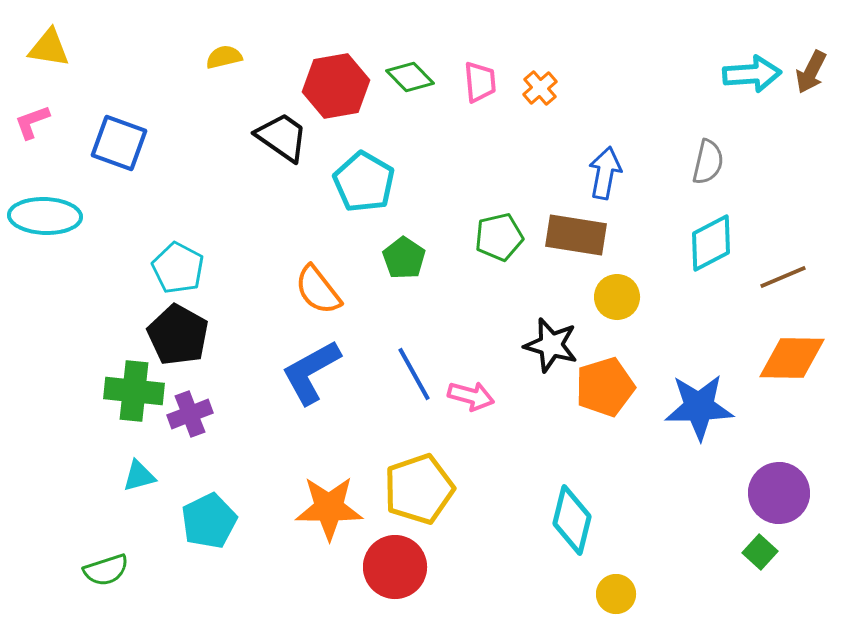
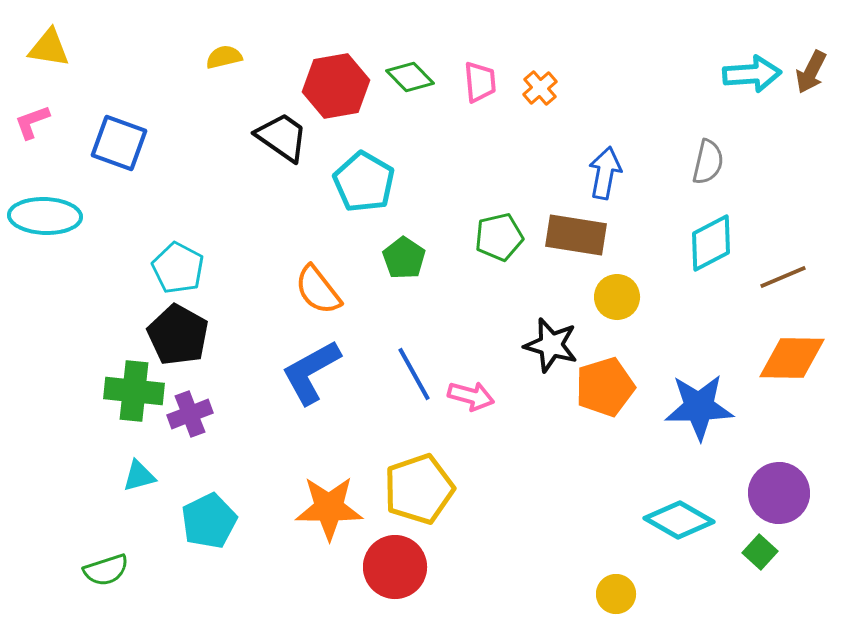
cyan diamond at (572, 520): moved 107 px right; rotated 74 degrees counterclockwise
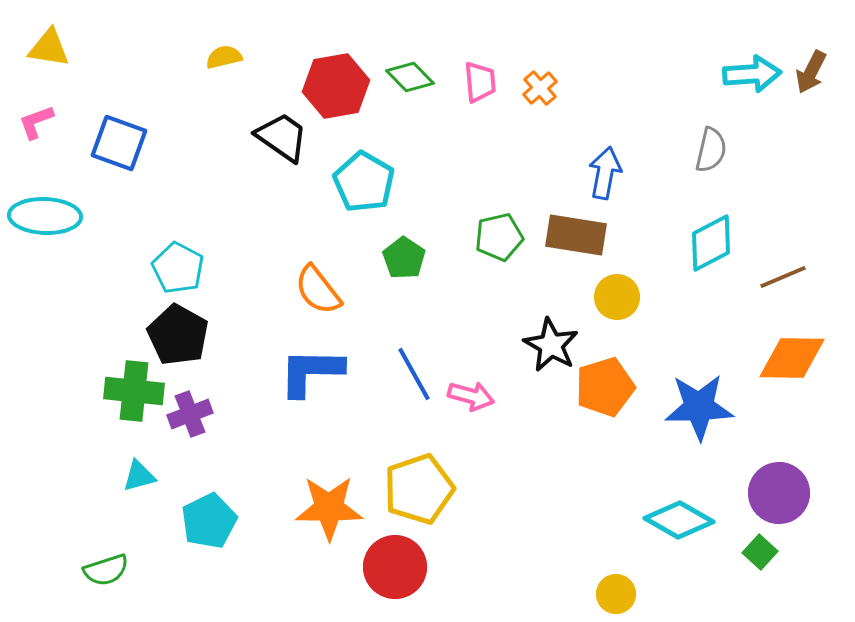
pink L-shape at (32, 122): moved 4 px right
gray semicircle at (708, 162): moved 3 px right, 12 px up
black star at (551, 345): rotated 14 degrees clockwise
blue L-shape at (311, 372): rotated 30 degrees clockwise
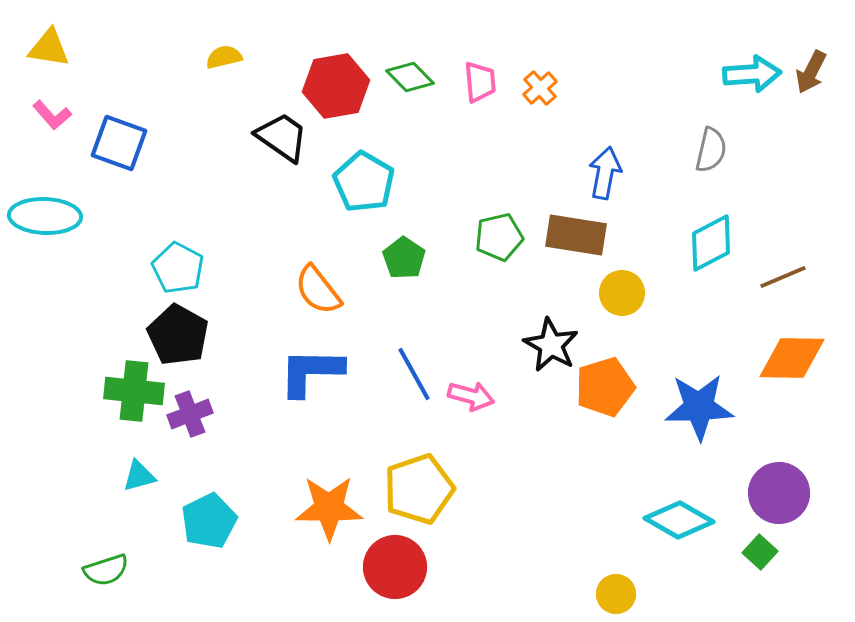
pink L-shape at (36, 122): moved 16 px right, 7 px up; rotated 111 degrees counterclockwise
yellow circle at (617, 297): moved 5 px right, 4 px up
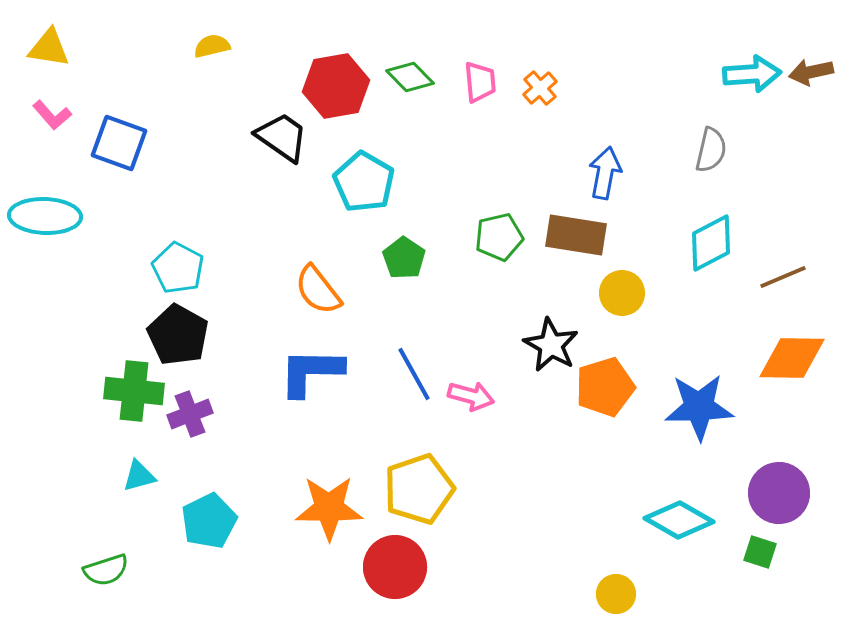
yellow semicircle at (224, 57): moved 12 px left, 11 px up
brown arrow at (811, 72): rotated 51 degrees clockwise
green square at (760, 552): rotated 24 degrees counterclockwise
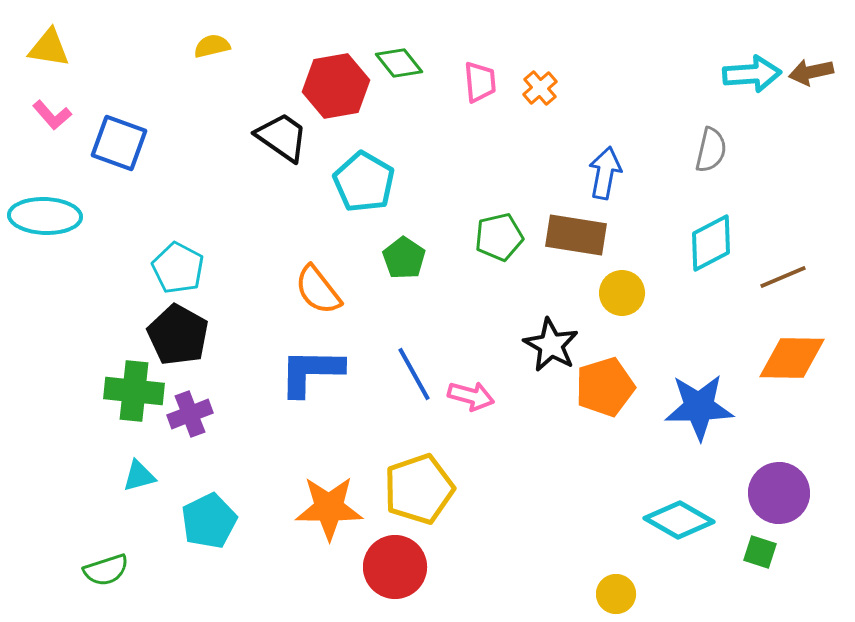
green diamond at (410, 77): moved 11 px left, 14 px up; rotated 6 degrees clockwise
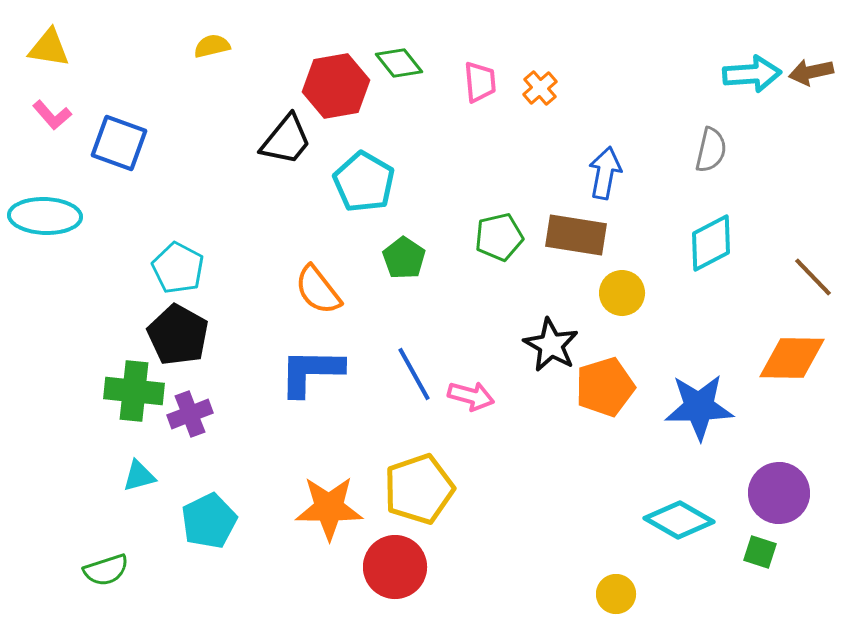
black trapezoid at (282, 137): moved 4 px right, 3 px down; rotated 94 degrees clockwise
brown line at (783, 277): moved 30 px right; rotated 69 degrees clockwise
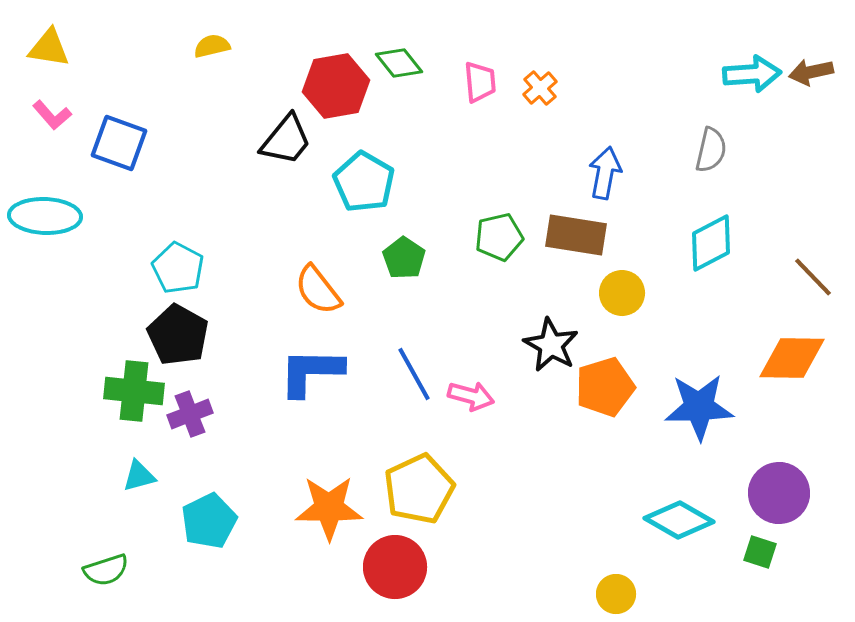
yellow pentagon at (419, 489): rotated 6 degrees counterclockwise
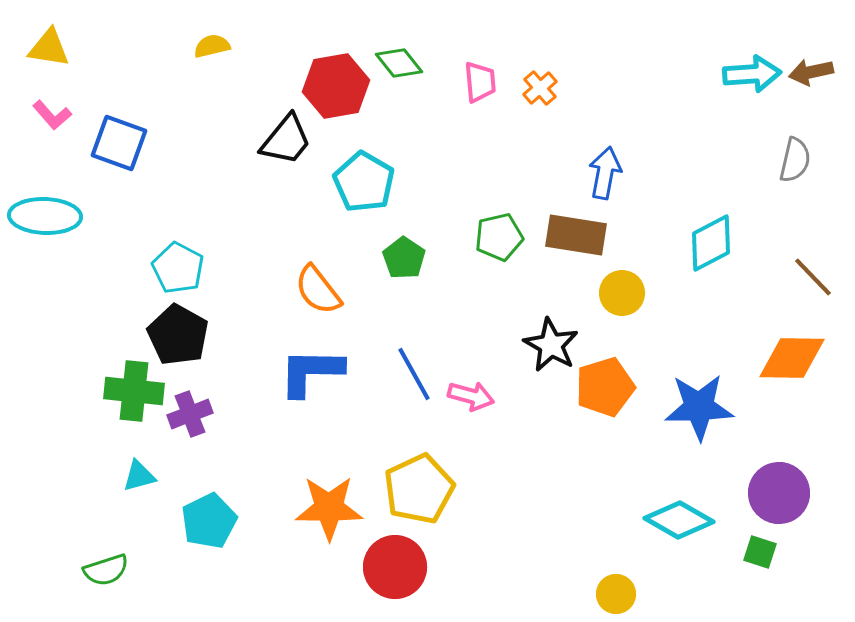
gray semicircle at (711, 150): moved 84 px right, 10 px down
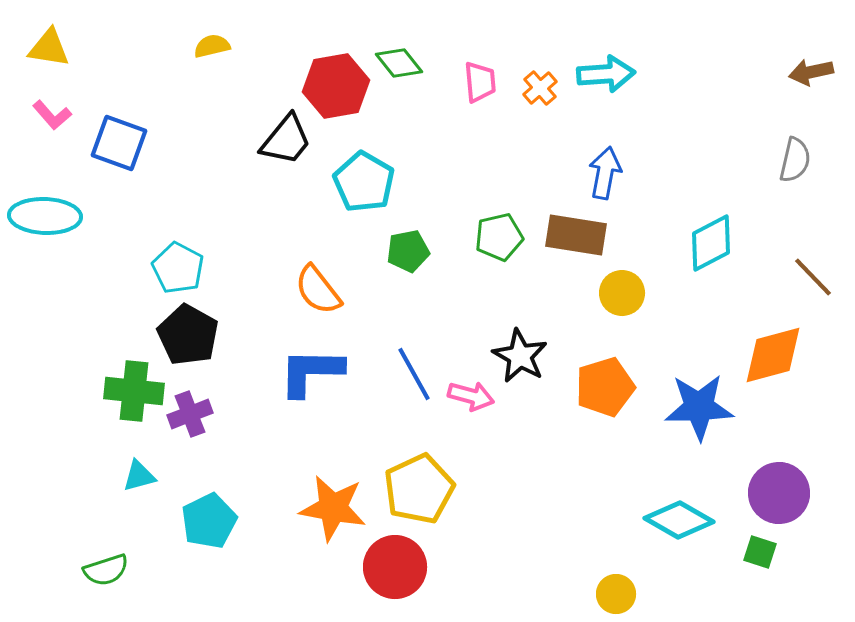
cyan arrow at (752, 74): moved 146 px left
green pentagon at (404, 258): moved 4 px right, 7 px up; rotated 27 degrees clockwise
black pentagon at (178, 335): moved 10 px right
black star at (551, 345): moved 31 px left, 11 px down
orange diamond at (792, 358): moved 19 px left, 3 px up; rotated 16 degrees counterclockwise
orange star at (329, 508): moved 4 px right; rotated 10 degrees clockwise
